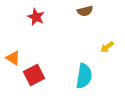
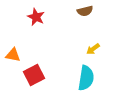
yellow arrow: moved 14 px left, 2 px down
orange triangle: moved 3 px up; rotated 21 degrees counterclockwise
cyan semicircle: moved 2 px right, 2 px down
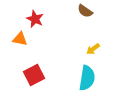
brown semicircle: rotated 49 degrees clockwise
red star: moved 1 px left, 2 px down
orange triangle: moved 7 px right, 16 px up
cyan semicircle: moved 1 px right
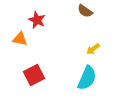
red star: moved 2 px right, 1 px down
cyan semicircle: rotated 15 degrees clockwise
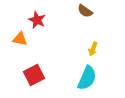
yellow arrow: rotated 32 degrees counterclockwise
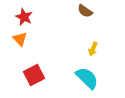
red star: moved 13 px left, 3 px up
orange triangle: rotated 35 degrees clockwise
cyan semicircle: rotated 70 degrees counterclockwise
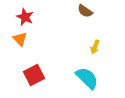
red star: moved 1 px right
yellow arrow: moved 2 px right, 2 px up
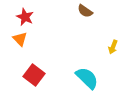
yellow arrow: moved 18 px right
red square: rotated 25 degrees counterclockwise
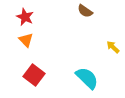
orange triangle: moved 6 px right, 1 px down
yellow arrow: rotated 112 degrees clockwise
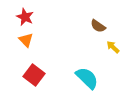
brown semicircle: moved 13 px right, 15 px down
